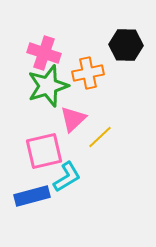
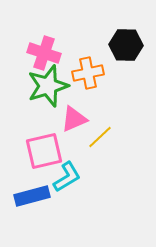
pink triangle: moved 1 px right; rotated 20 degrees clockwise
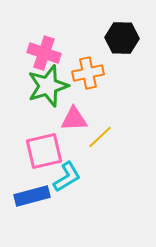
black hexagon: moved 4 px left, 7 px up
pink triangle: rotated 20 degrees clockwise
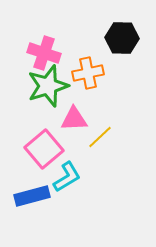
pink square: moved 2 px up; rotated 27 degrees counterclockwise
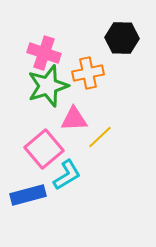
cyan L-shape: moved 2 px up
blue rectangle: moved 4 px left, 1 px up
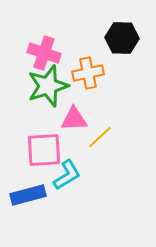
pink square: moved 1 px down; rotated 36 degrees clockwise
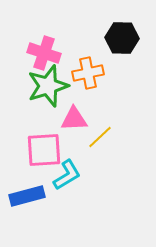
blue rectangle: moved 1 px left, 1 px down
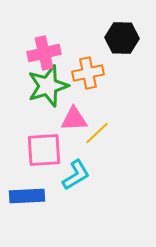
pink cross: rotated 32 degrees counterclockwise
yellow line: moved 3 px left, 4 px up
cyan L-shape: moved 9 px right
blue rectangle: rotated 12 degrees clockwise
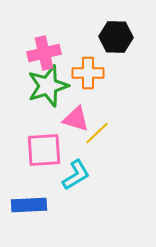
black hexagon: moved 6 px left, 1 px up
orange cross: rotated 12 degrees clockwise
pink triangle: moved 2 px right; rotated 20 degrees clockwise
blue rectangle: moved 2 px right, 9 px down
